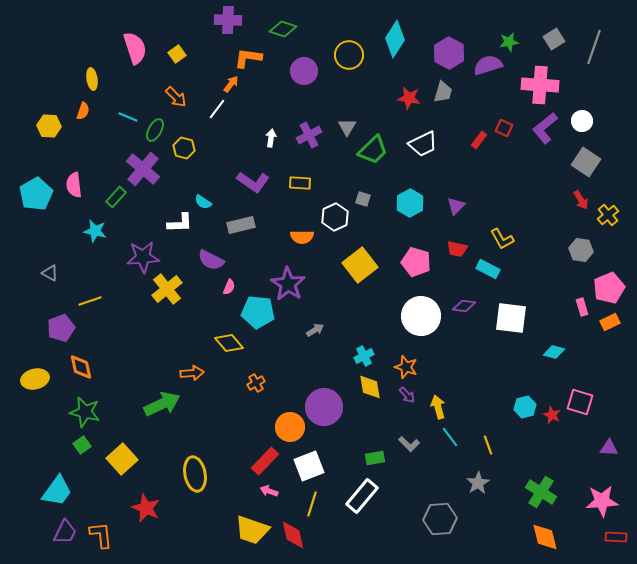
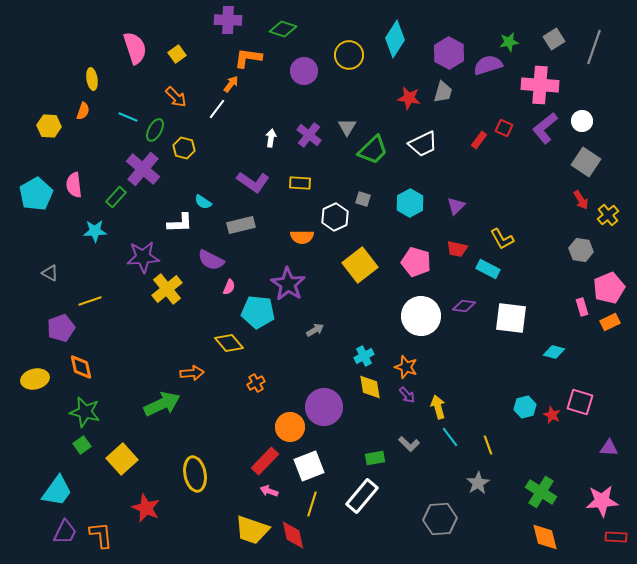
purple cross at (309, 135): rotated 25 degrees counterclockwise
cyan star at (95, 231): rotated 15 degrees counterclockwise
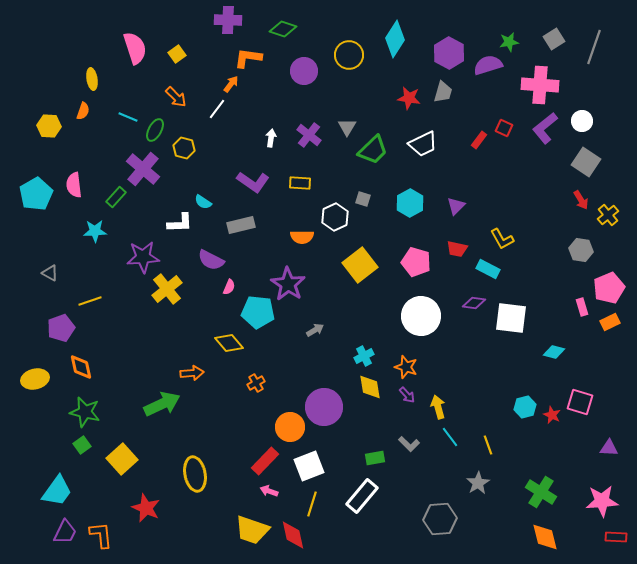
purple diamond at (464, 306): moved 10 px right, 3 px up
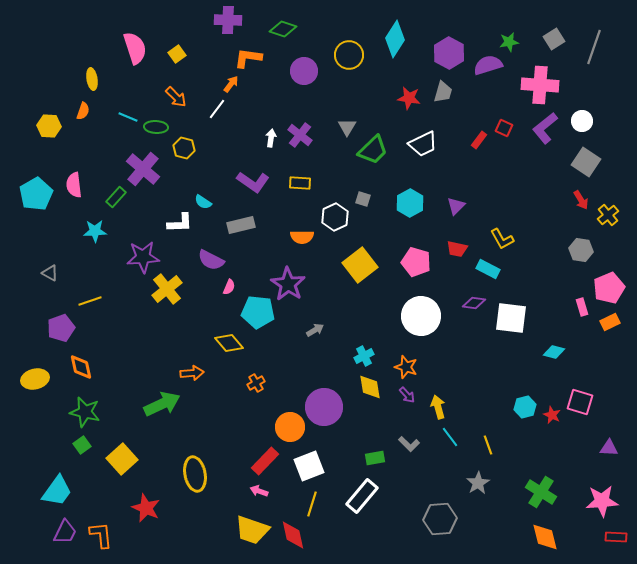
green ellipse at (155, 130): moved 1 px right, 3 px up; rotated 65 degrees clockwise
purple cross at (309, 135): moved 9 px left
pink arrow at (269, 491): moved 10 px left
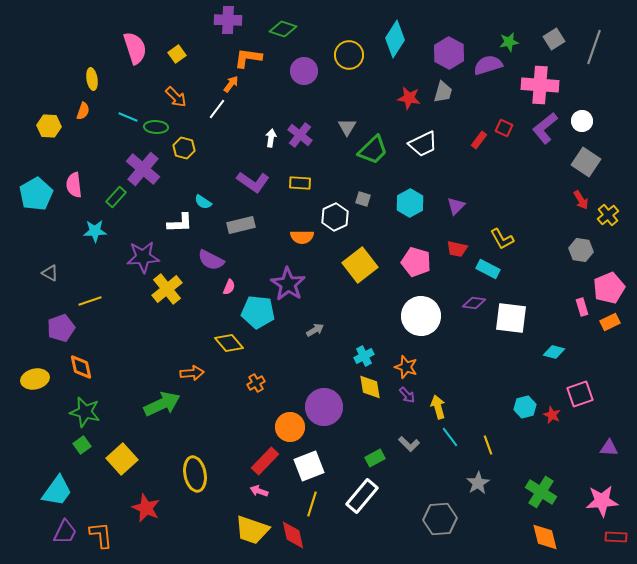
pink square at (580, 402): moved 8 px up; rotated 36 degrees counterclockwise
green rectangle at (375, 458): rotated 18 degrees counterclockwise
